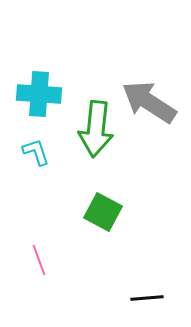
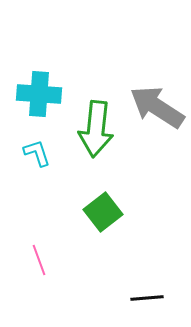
gray arrow: moved 8 px right, 5 px down
cyan L-shape: moved 1 px right, 1 px down
green square: rotated 24 degrees clockwise
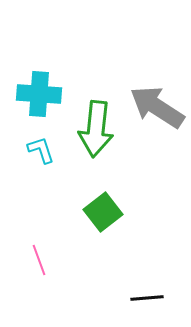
cyan L-shape: moved 4 px right, 3 px up
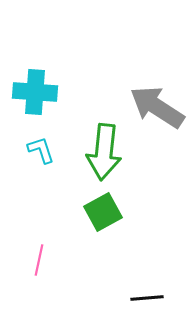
cyan cross: moved 4 px left, 2 px up
green arrow: moved 8 px right, 23 px down
green square: rotated 9 degrees clockwise
pink line: rotated 32 degrees clockwise
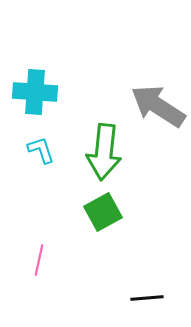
gray arrow: moved 1 px right, 1 px up
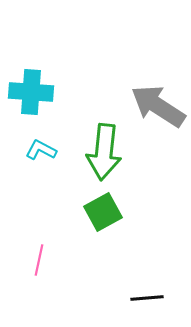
cyan cross: moved 4 px left
cyan L-shape: rotated 44 degrees counterclockwise
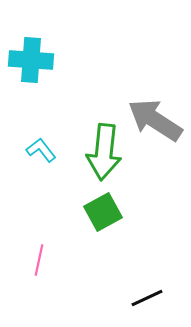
cyan cross: moved 32 px up
gray arrow: moved 3 px left, 14 px down
cyan L-shape: rotated 24 degrees clockwise
black line: rotated 20 degrees counterclockwise
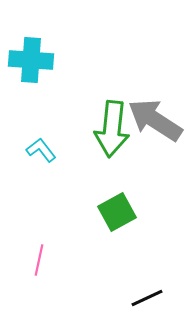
green arrow: moved 8 px right, 23 px up
green square: moved 14 px right
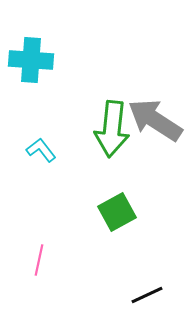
black line: moved 3 px up
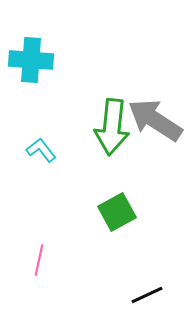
green arrow: moved 2 px up
